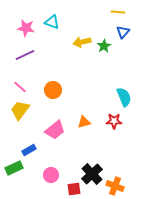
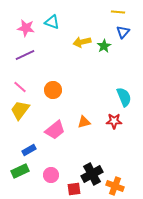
green rectangle: moved 6 px right, 3 px down
black cross: rotated 15 degrees clockwise
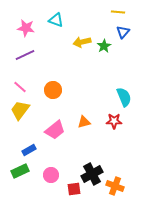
cyan triangle: moved 4 px right, 2 px up
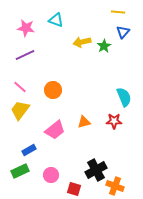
black cross: moved 4 px right, 4 px up
red square: rotated 24 degrees clockwise
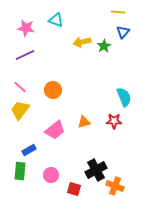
green rectangle: rotated 60 degrees counterclockwise
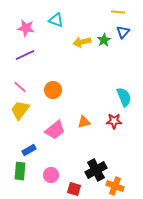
green star: moved 6 px up
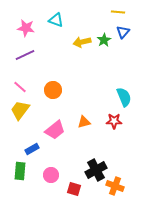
blue rectangle: moved 3 px right, 1 px up
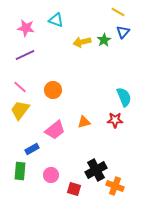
yellow line: rotated 24 degrees clockwise
red star: moved 1 px right, 1 px up
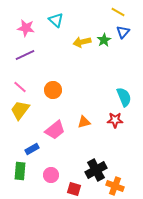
cyan triangle: rotated 21 degrees clockwise
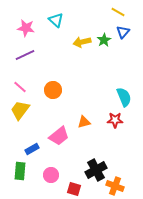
pink trapezoid: moved 4 px right, 6 px down
